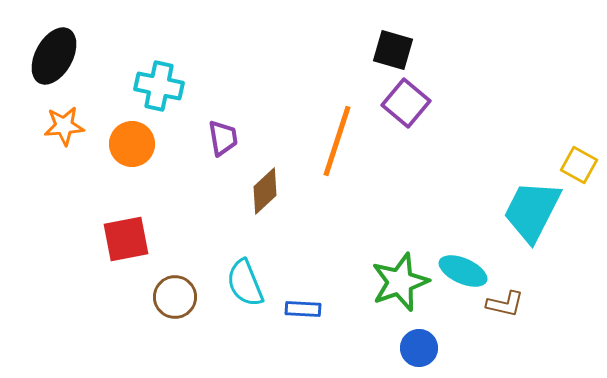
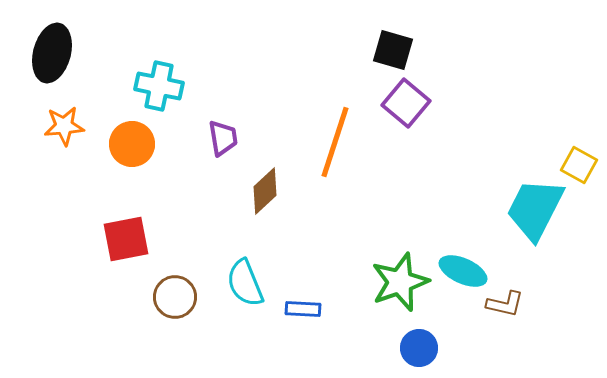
black ellipse: moved 2 px left, 3 px up; rotated 14 degrees counterclockwise
orange line: moved 2 px left, 1 px down
cyan trapezoid: moved 3 px right, 2 px up
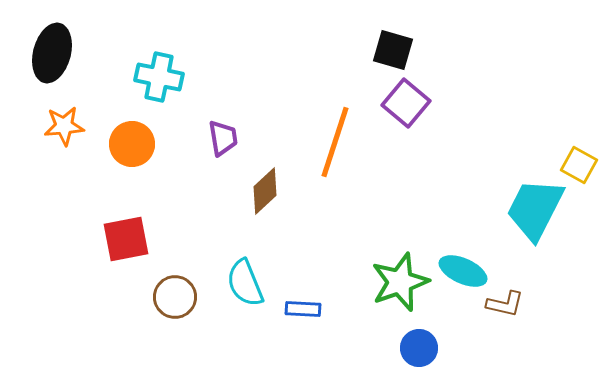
cyan cross: moved 9 px up
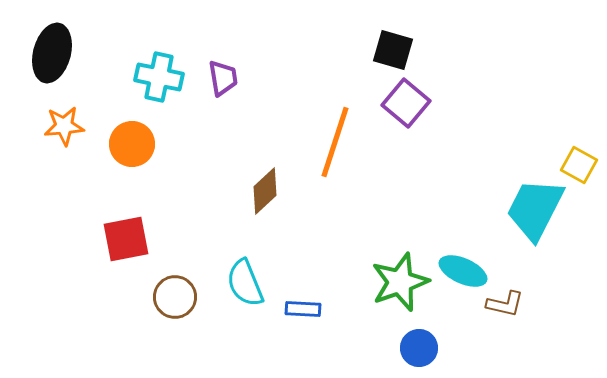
purple trapezoid: moved 60 px up
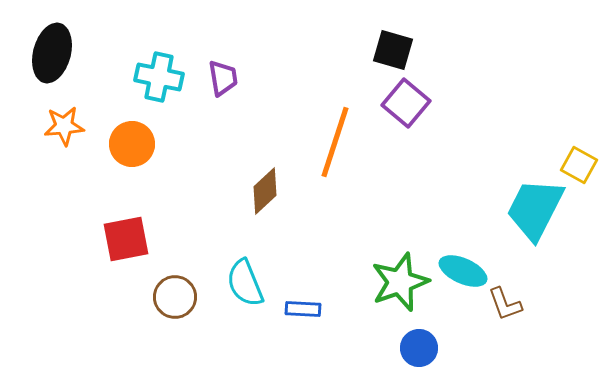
brown L-shape: rotated 57 degrees clockwise
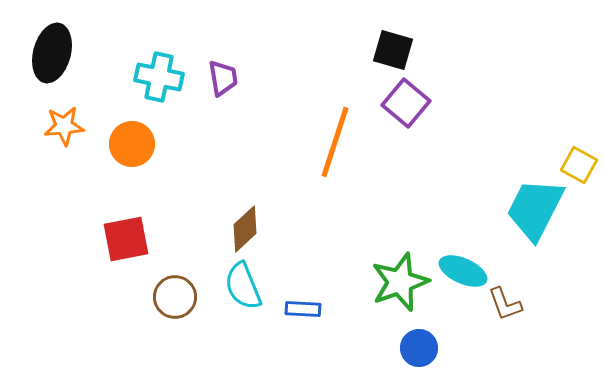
brown diamond: moved 20 px left, 38 px down
cyan semicircle: moved 2 px left, 3 px down
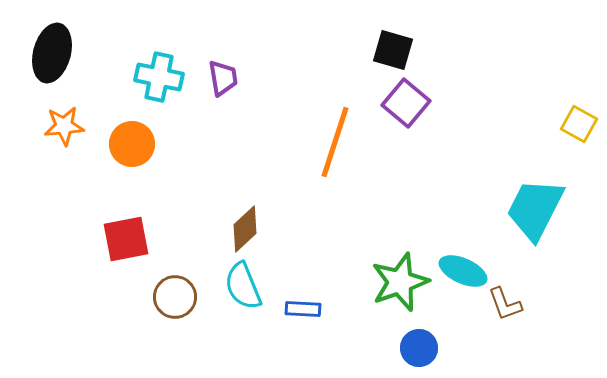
yellow square: moved 41 px up
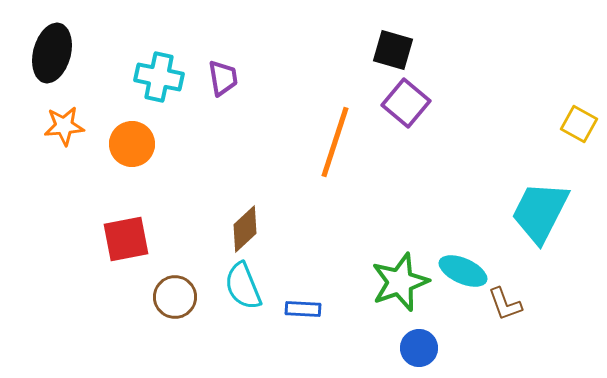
cyan trapezoid: moved 5 px right, 3 px down
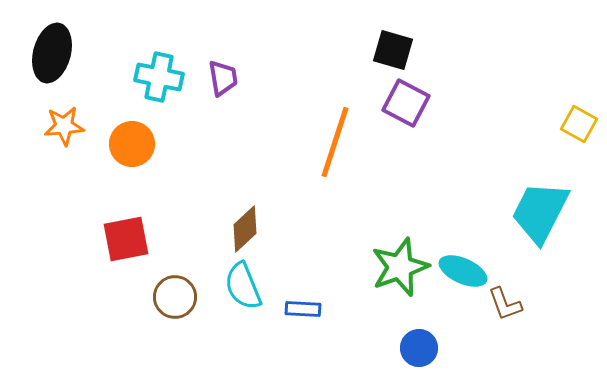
purple square: rotated 12 degrees counterclockwise
green star: moved 15 px up
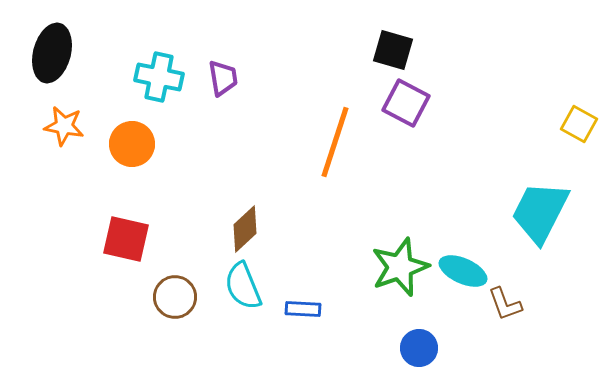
orange star: rotated 15 degrees clockwise
red square: rotated 24 degrees clockwise
